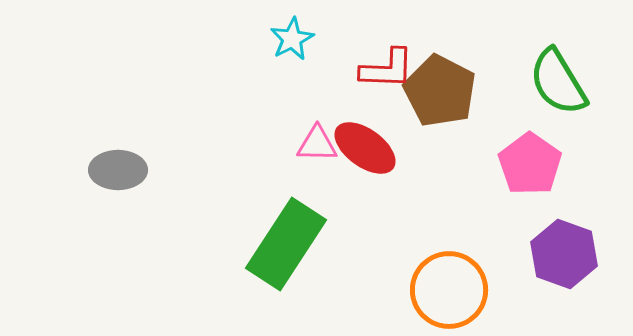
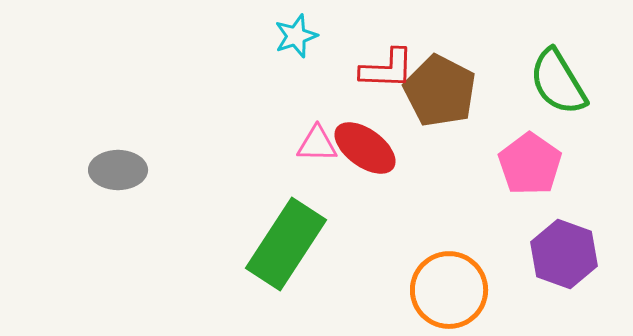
cyan star: moved 4 px right, 3 px up; rotated 9 degrees clockwise
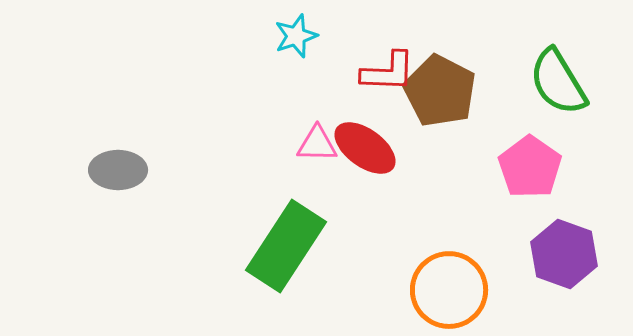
red L-shape: moved 1 px right, 3 px down
pink pentagon: moved 3 px down
green rectangle: moved 2 px down
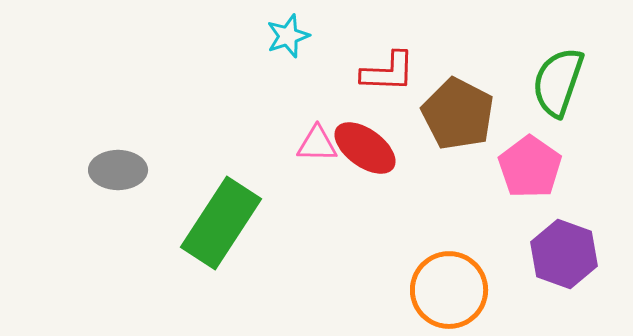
cyan star: moved 8 px left
green semicircle: rotated 50 degrees clockwise
brown pentagon: moved 18 px right, 23 px down
green rectangle: moved 65 px left, 23 px up
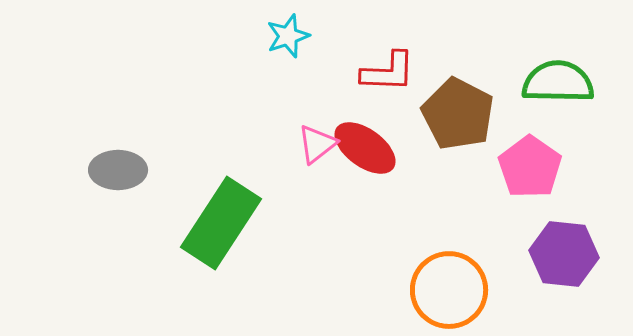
green semicircle: rotated 72 degrees clockwise
pink triangle: rotated 39 degrees counterclockwise
purple hexagon: rotated 14 degrees counterclockwise
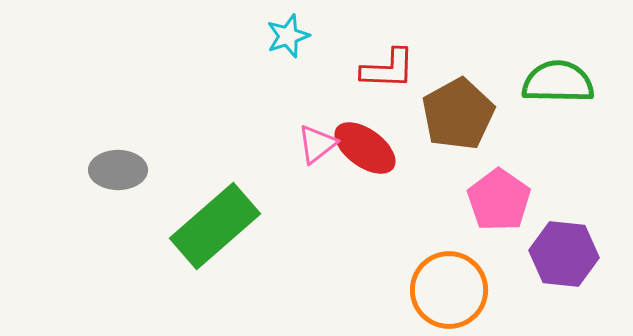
red L-shape: moved 3 px up
brown pentagon: rotated 16 degrees clockwise
pink pentagon: moved 31 px left, 33 px down
green rectangle: moved 6 px left, 3 px down; rotated 16 degrees clockwise
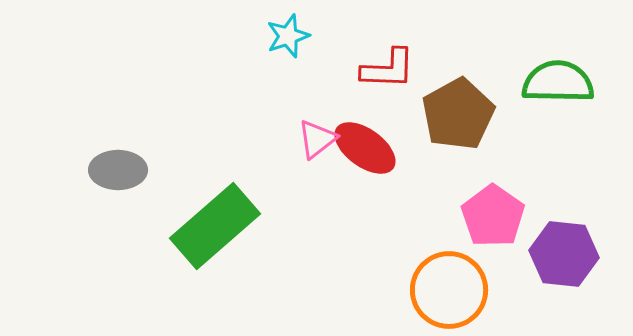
pink triangle: moved 5 px up
pink pentagon: moved 6 px left, 16 px down
